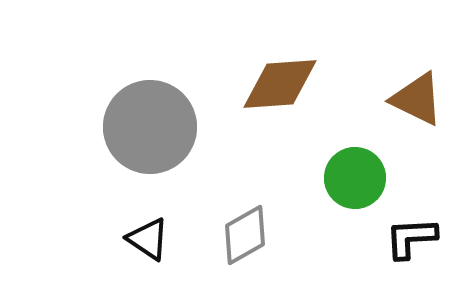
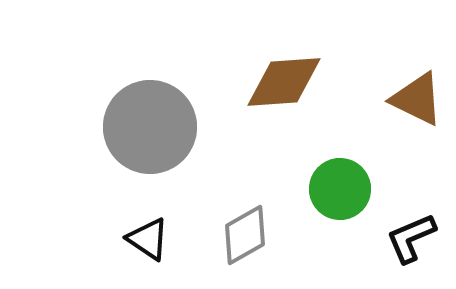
brown diamond: moved 4 px right, 2 px up
green circle: moved 15 px left, 11 px down
black L-shape: rotated 20 degrees counterclockwise
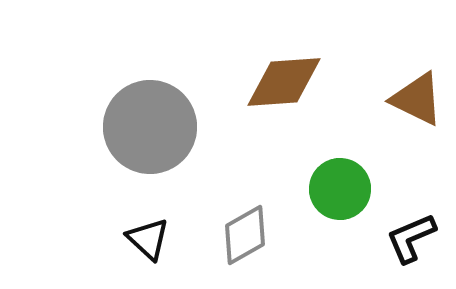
black triangle: rotated 9 degrees clockwise
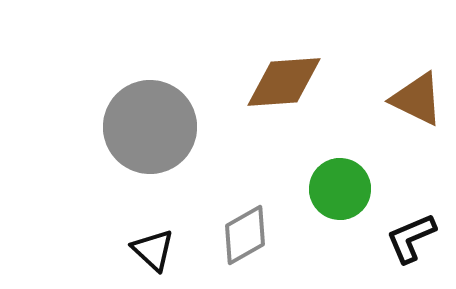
black triangle: moved 5 px right, 11 px down
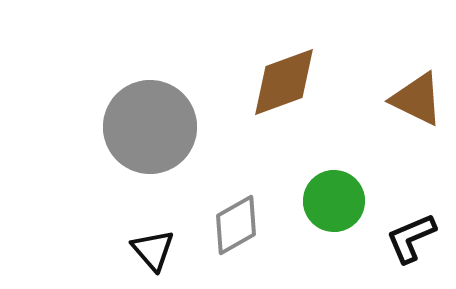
brown diamond: rotated 16 degrees counterclockwise
green circle: moved 6 px left, 12 px down
gray diamond: moved 9 px left, 10 px up
black triangle: rotated 6 degrees clockwise
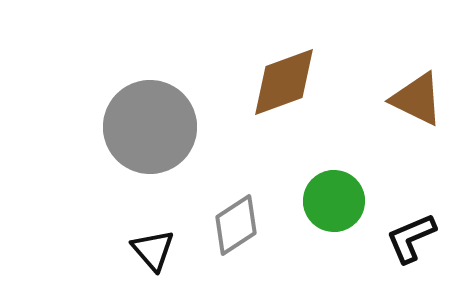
gray diamond: rotated 4 degrees counterclockwise
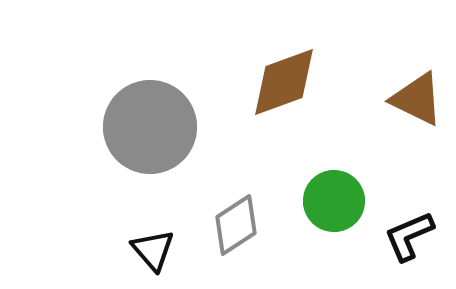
black L-shape: moved 2 px left, 2 px up
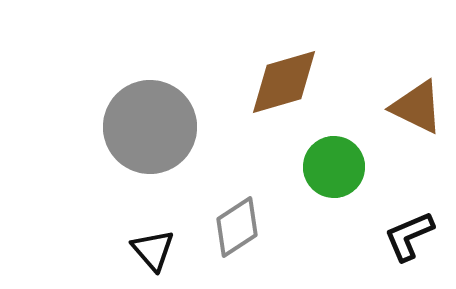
brown diamond: rotated 4 degrees clockwise
brown triangle: moved 8 px down
green circle: moved 34 px up
gray diamond: moved 1 px right, 2 px down
